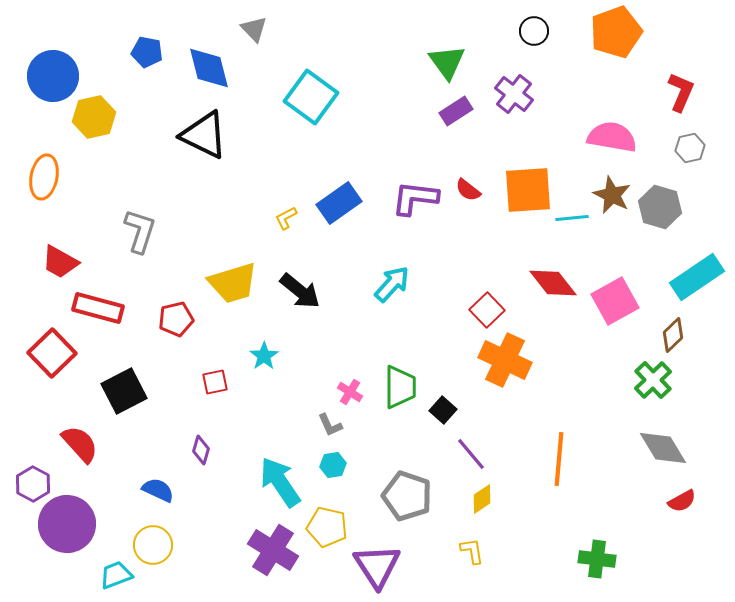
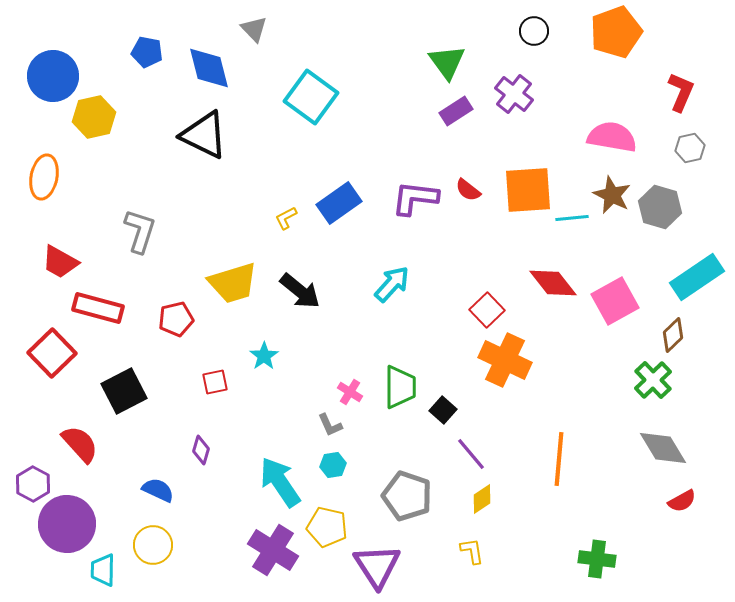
cyan trapezoid at (116, 575): moved 13 px left, 5 px up; rotated 68 degrees counterclockwise
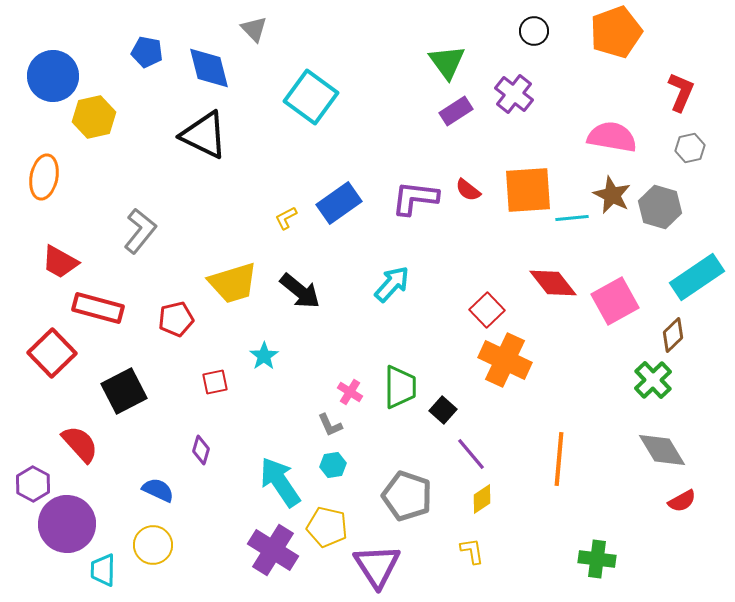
gray L-shape at (140, 231): rotated 21 degrees clockwise
gray diamond at (663, 448): moved 1 px left, 2 px down
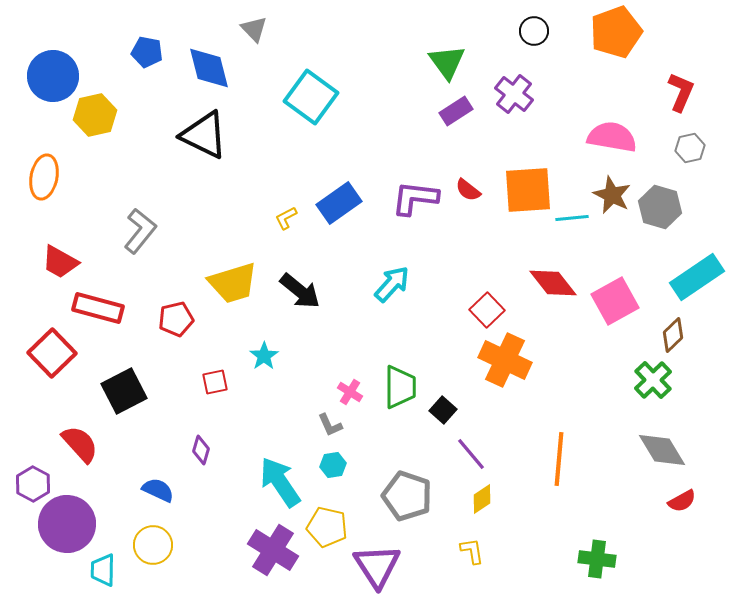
yellow hexagon at (94, 117): moved 1 px right, 2 px up
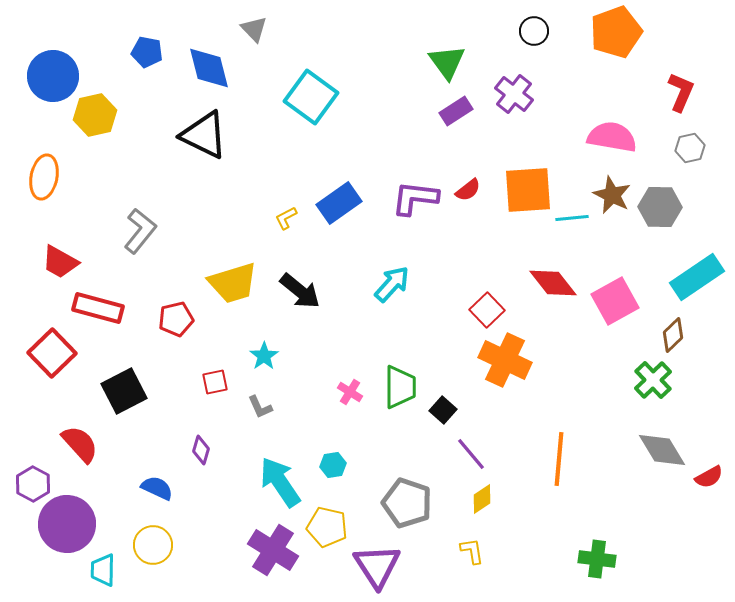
red semicircle at (468, 190): rotated 76 degrees counterclockwise
gray hexagon at (660, 207): rotated 15 degrees counterclockwise
gray L-shape at (330, 425): moved 70 px left, 18 px up
blue semicircle at (158, 490): moved 1 px left, 2 px up
gray pentagon at (407, 496): moved 7 px down
red semicircle at (682, 501): moved 27 px right, 24 px up
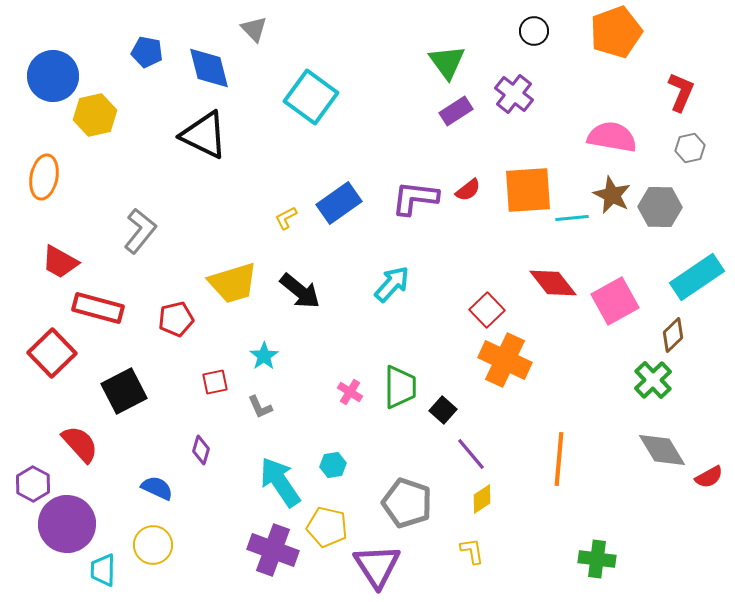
purple cross at (273, 550): rotated 12 degrees counterclockwise
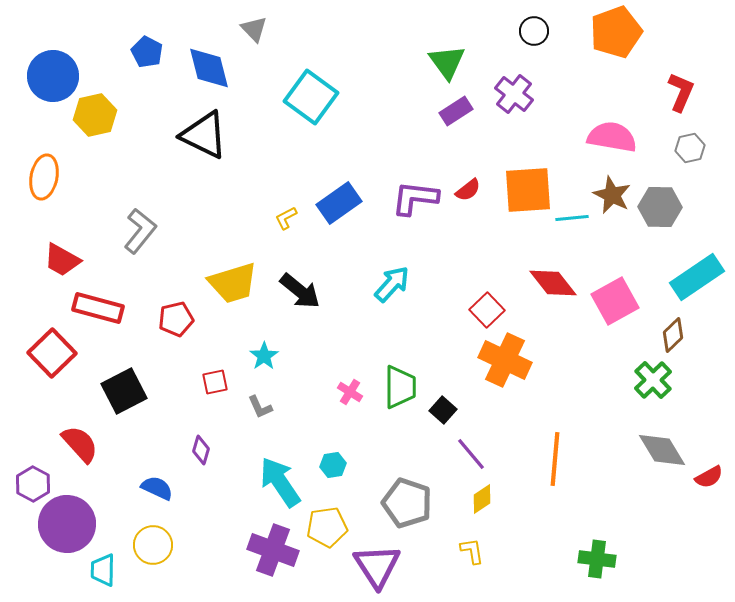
blue pentagon at (147, 52): rotated 16 degrees clockwise
red trapezoid at (60, 262): moved 2 px right, 2 px up
orange line at (559, 459): moved 4 px left
yellow pentagon at (327, 527): rotated 21 degrees counterclockwise
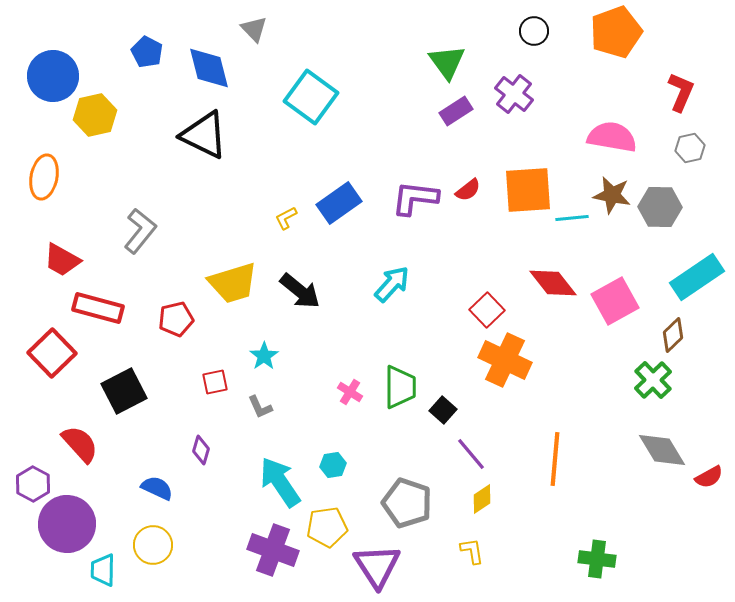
brown star at (612, 195): rotated 15 degrees counterclockwise
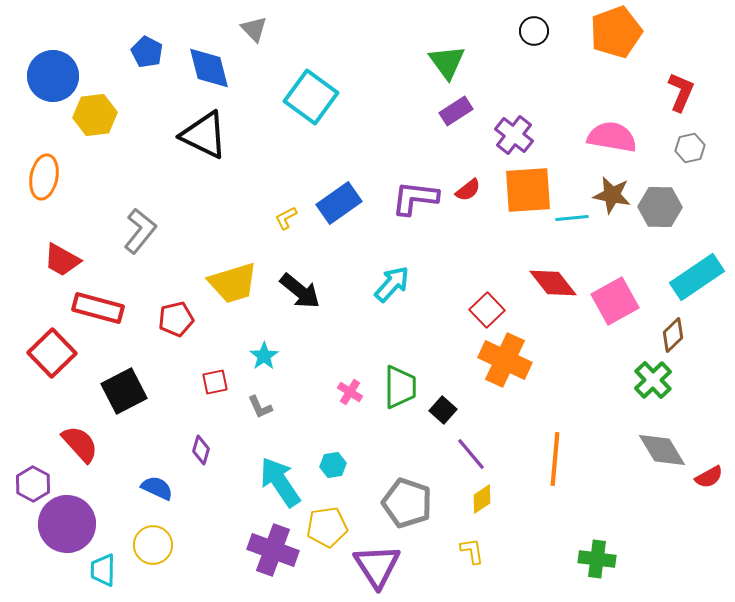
purple cross at (514, 94): moved 41 px down
yellow hexagon at (95, 115): rotated 6 degrees clockwise
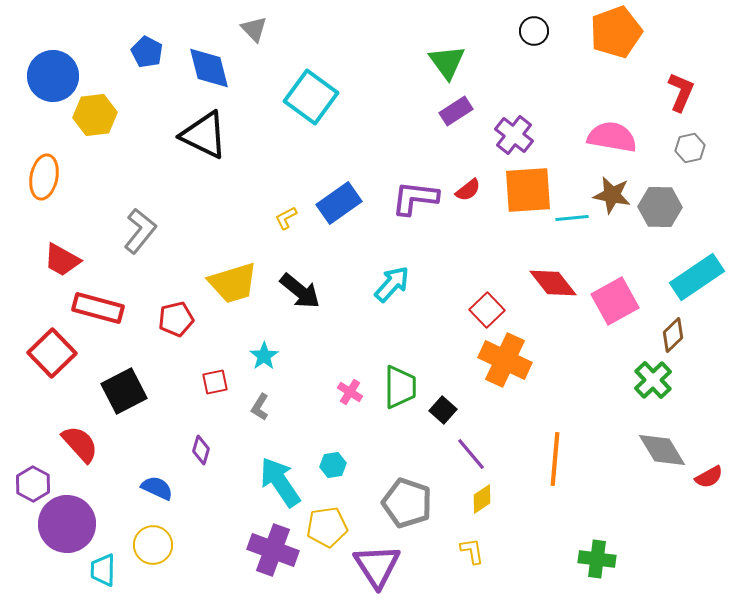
gray L-shape at (260, 407): rotated 56 degrees clockwise
